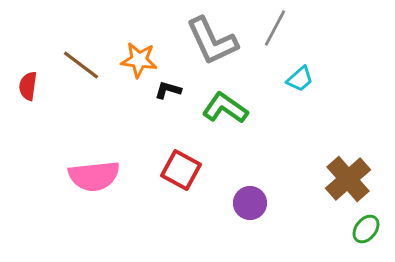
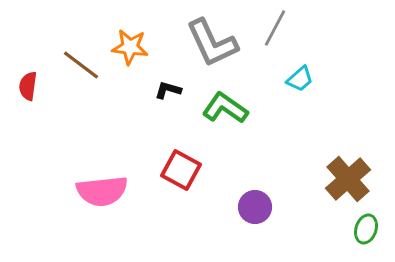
gray L-shape: moved 2 px down
orange star: moved 9 px left, 13 px up
pink semicircle: moved 8 px right, 15 px down
purple circle: moved 5 px right, 4 px down
green ellipse: rotated 20 degrees counterclockwise
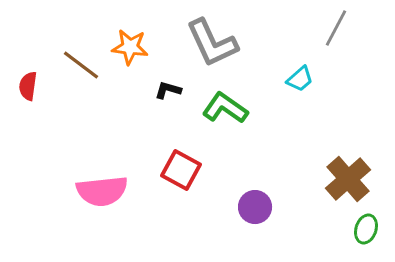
gray line: moved 61 px right
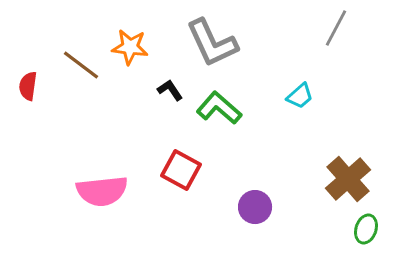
cyan trapezoid: moved 17 px down
black L-shape: moved 2 px right; rotated 40 degrees clockwise
green L-shape: moved 6 px left; rotated 6 degrees clockwise
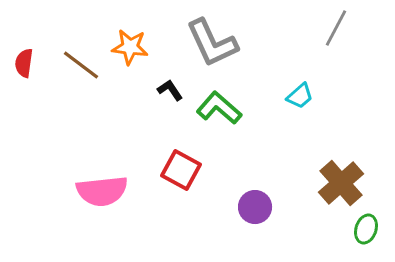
red semicircle: moved 4 px left, 23 px up
brown cross: moved 7 px left, 4 px down
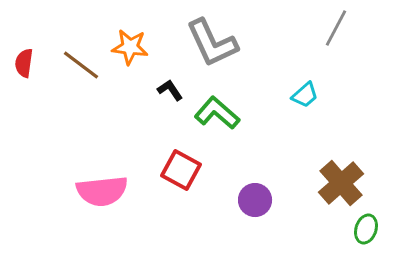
cyan trapezoid: moved 5 px right, 1 px up
green L-shape: moved 2 px left, 5 px down
purple circle: moved 7 px up
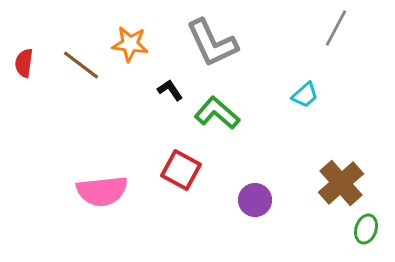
orange star: moved 3 px up
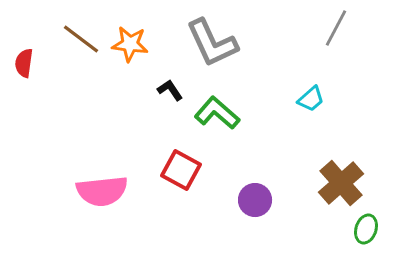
brown line: moved 26 px up
cyan trapezoid: moved 6 px right, 4 px down
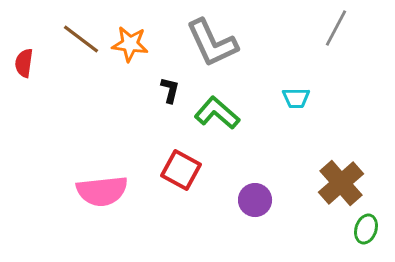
black L-shape: rotated 48 degrees clockwise
cyan trapezoid: moved 15 px left, 1 px up; rotated 40 degrees clockwise
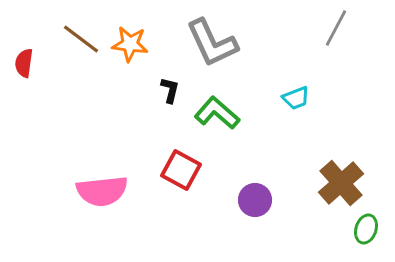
cyan trapezoid: rotated 20 degrees counterclockwise
